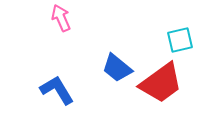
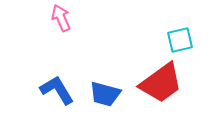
blue trapezoid: moved 12 px left, 26 px down; rotated 24 degrees counterclockwise
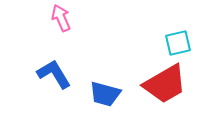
cyan square: moved 2 px left, 3 px down
red trapezoid: moved 4 px right, 1 px down; rotated 6 degrees clockwise
blue L-shape: moved 3 px left, 16 px up
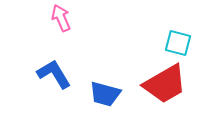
cyan square: rotated 28 degrees clockwise
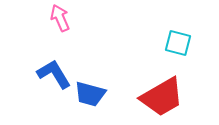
pink arrow: moved 1 px left
red trapezoid: moved 3 px left, 13 px down
blue trapezoid: moved 15 px left
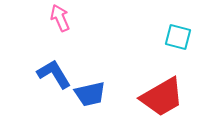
cyan square: moved 6 px up
blue trapezoid: rotated 28 degrees counterclockwise
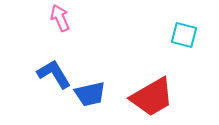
cyan square: moved 6 px right, 2 px up
red trapezoid: moved 10 px left
